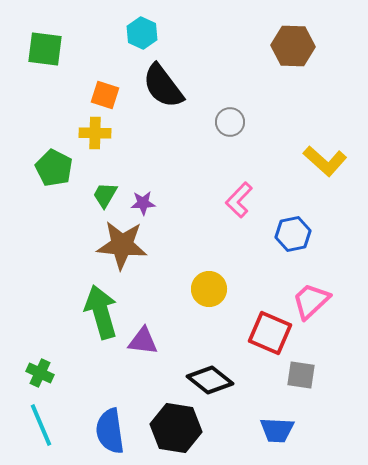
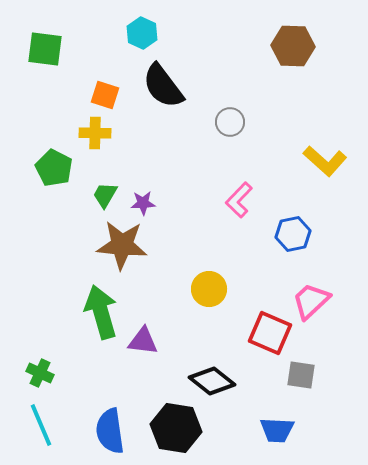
black diamond: moved 2 px right, 1 px down
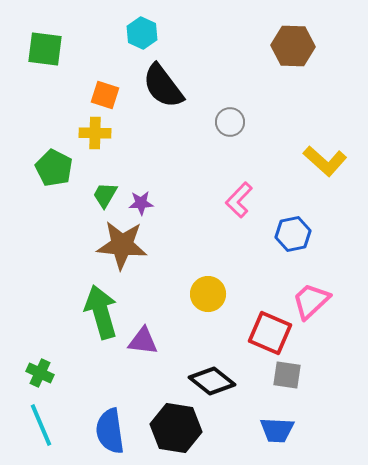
purple star: moved 2 px left
yellow circle: moved 1 px left, 5 px down
gray square: moved 14 px left
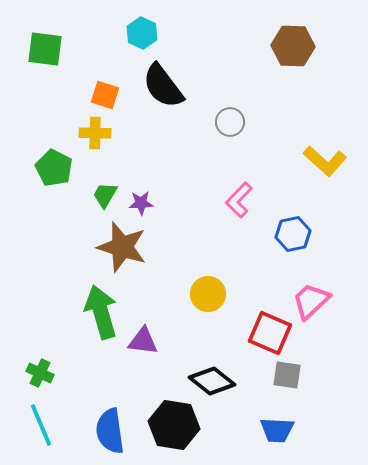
brown star: moved 2 px down; rotated 12 degrees clockwise
black hexagon: moved 2 px left, 3 px up
